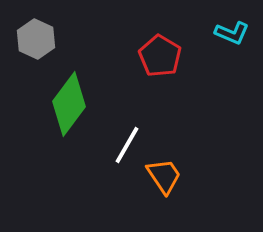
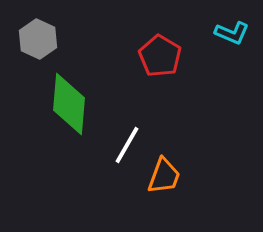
gray hexagon: moved 2 px right
green diamond: rotated 32 degrees counterclockwise
orange trapezoid: rotated 54 degrees clockwise
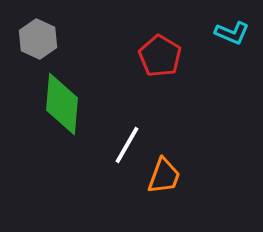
green diamond: moved 7 px left
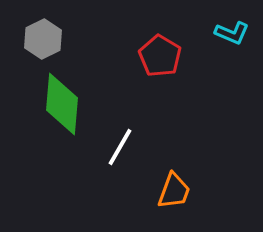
gray hexagon: moved 5 px right; rotated 9 degrees clockwise
white line: moved 7 px left, 2 px down
orange trapezoid: moved 10 px right, 15 px down
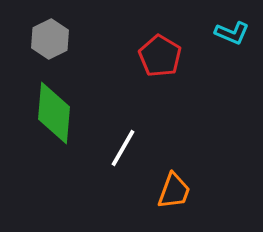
gray hexagon: moved 7 px right
green diamond: moved 8 px left, 9 px down
white line: moved 3 px right, 1 px down
